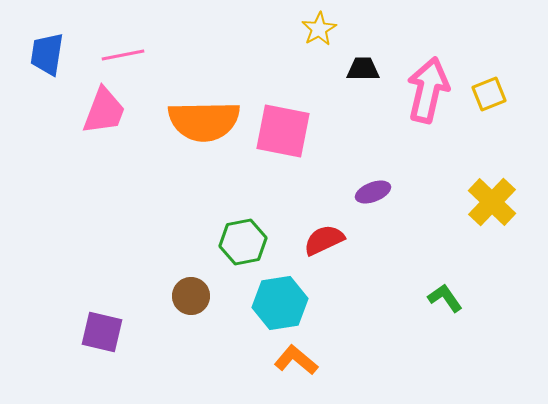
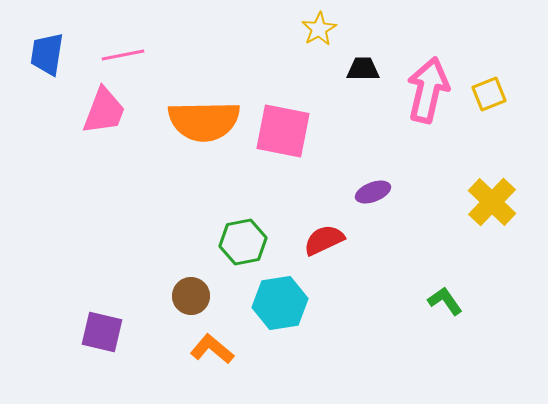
green L-shape: moved 3 px down
orange L-shape: moved 84 px left, 11 px up
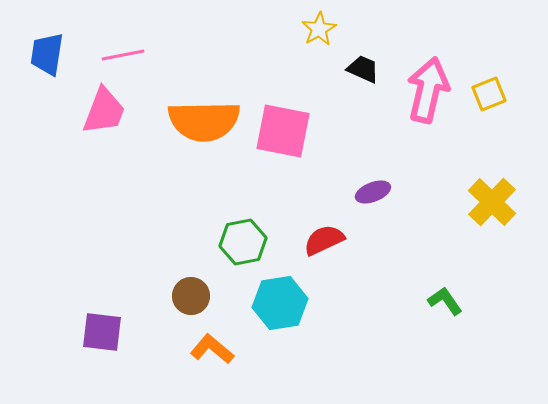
black trapezoid: rotated 24 degrees clockwise
purple square: rotated 6 degrees counterclockwise
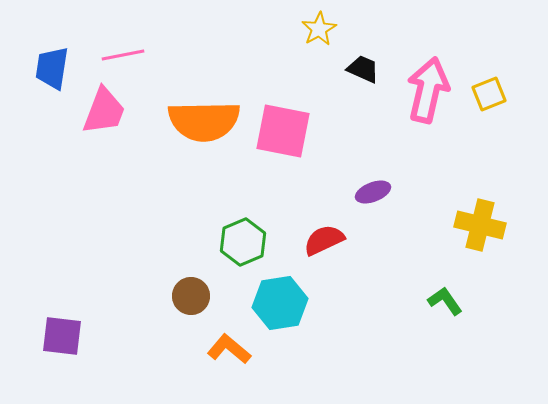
blue trapezoid: moved 5 px right, 14 px down
yellow cross: moved 12 px left, 23 px down; rotated 30 degrees counterclockwise
green hexagon: rotated 12 degrees counterclockwise
purple square: moved 40 px left, 4 px down
orange L-shape: moved 17 px right
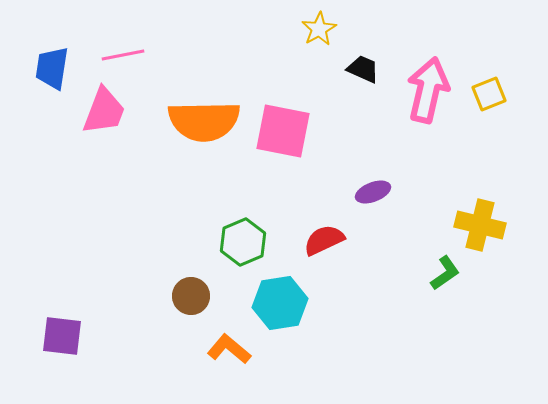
green L-shape: moved 28 px up; rotated 90 degrees clockwise
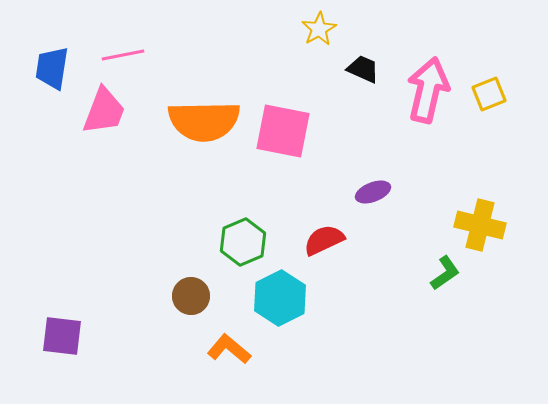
cyan hexagon: moved 5 px up; rotated 18 degrees counterclockwise
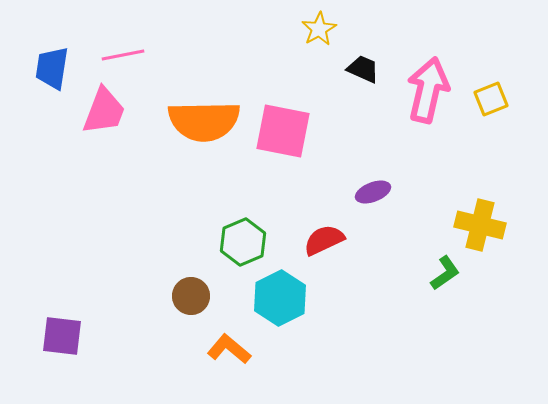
yellow square: moved 2 px right, 5 px down
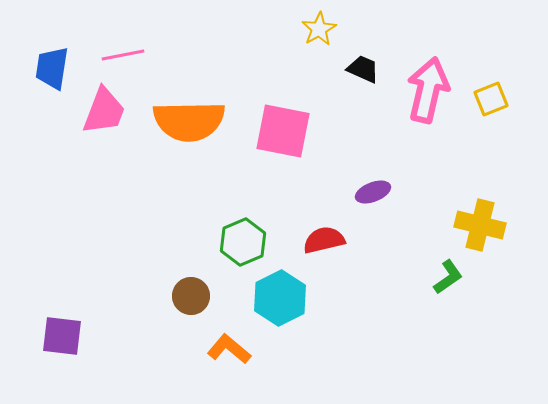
orange semicircle: moved 15 px left
red semicircle: rotated 12 degrees clockwise
green L-shape: moved 3 px right, 4 px down
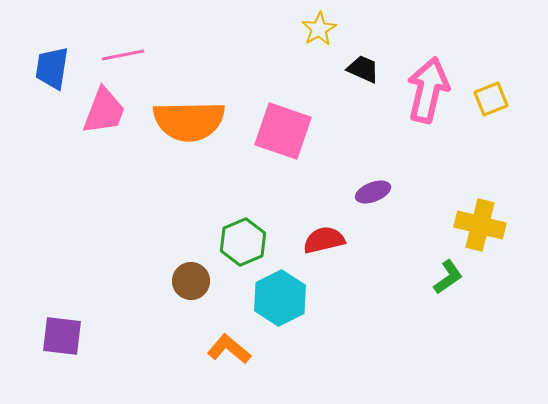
pink square: rotated 8 degrees clockwise
brown circle: moved 15 px up
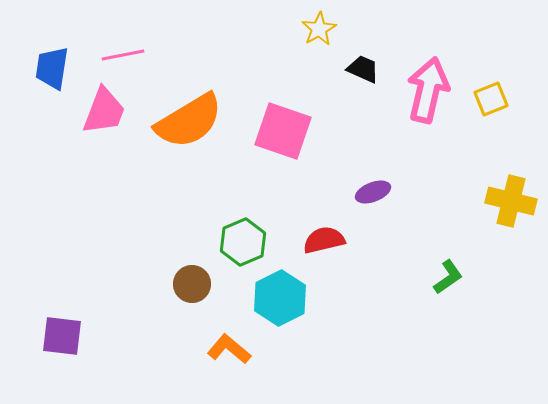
orange semicircle: rotated 30 degrees counterclockwise
yellow cross: moved 31 px right, 24 px up
brown circle: moved 1 px right, 3 px down
